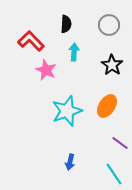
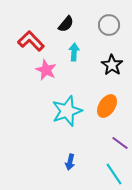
black semicircle: rotated 36 degrees clockwise
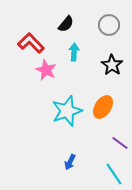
red L-shape: moved 2 px down
orange ellipse: moved 4 px left, 1 px down
blue arrow: rotated 14 degrees clockwise
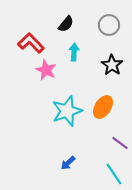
blue arrow: moved 2 px left, 1 px down; rotated 21 degrees clockwise
